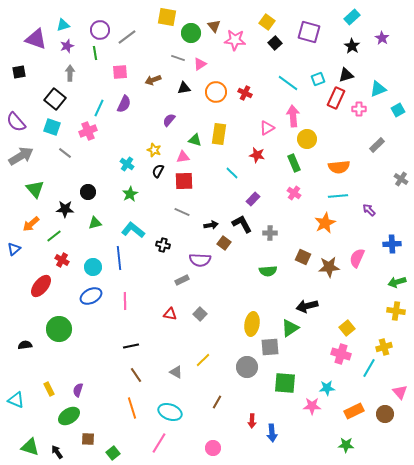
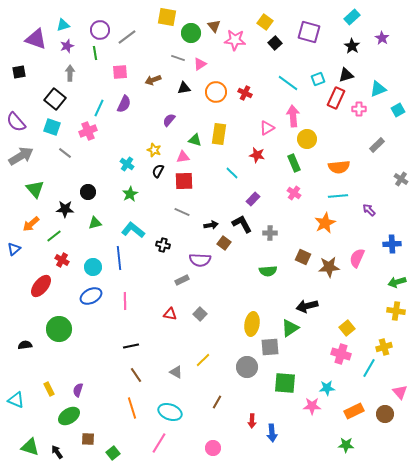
yellow square at (267, 22): moved 2 px left
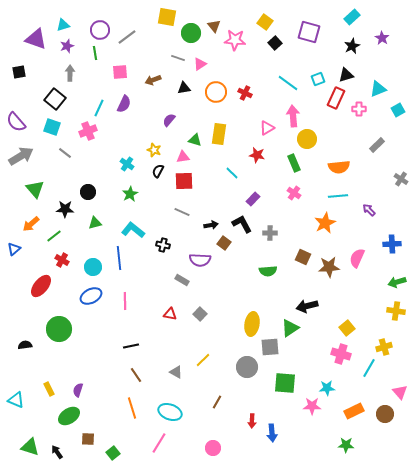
black star at (352, 46): rotated 14 degrees clockwise
gray rectangle at (182, 280): rotated 56 degrees clockwise
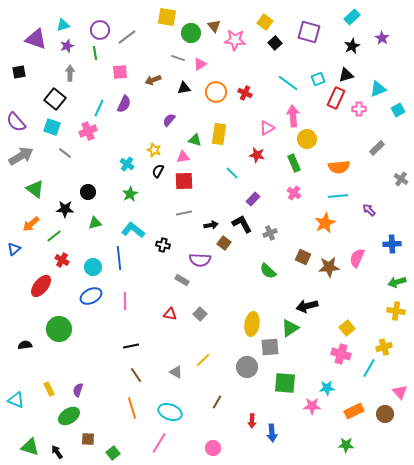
gray rectangle at (377, 145): moved 3 px down
green triangle at (35, 189): rotated 12 degrees counterclockwise
gray line at (182, 212): moved 2 px right, 1 px down; rotated 35 degrees counterclockwise
gray cross at (270, 233): rotated 24 degrees counterclockwise
green semicircle at (268, 271): rotated 48 degrees clockwise
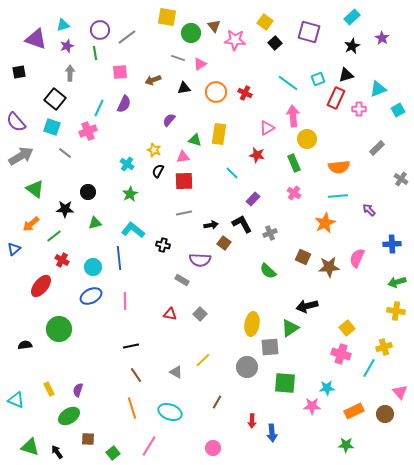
pink line at (159, 443): moved 10 px left, 3 px down
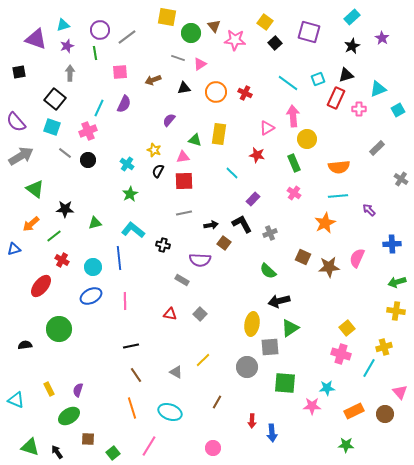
black circle at (88, 192): moved 32 px up
blue triangle at (14, 249): rotated 24 degrees clockwise
black arrow at (307, 306): moved 28 px left, 5 px up
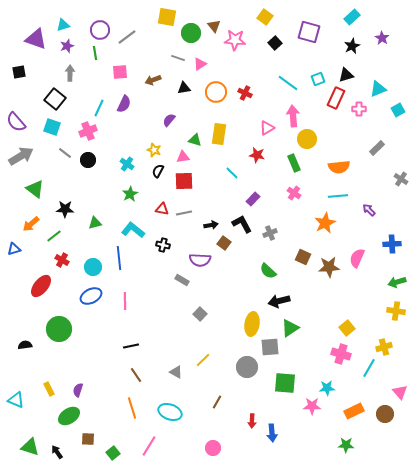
yellow square at (265, 22): moved 5 px up
red triangle at (170, 314): moved 8 px left, 105 px up
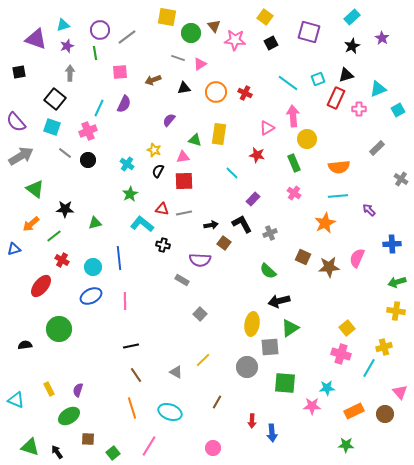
black square at (275, 43): moved 4 px left; rotated 16 degrees clockwise
cyan L-shape at (133, 230): moved 9 px right, 6 px up
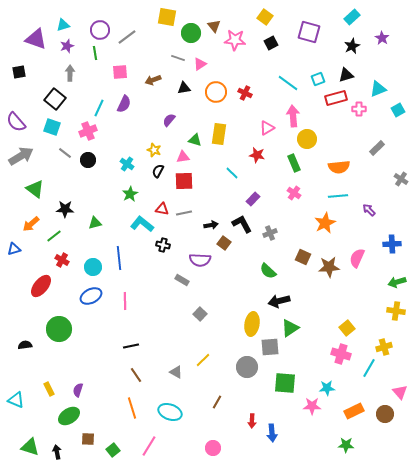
red rectangle at (336, 98): rotated 50 degrees clockwise
black arrow at (57, 452): rotated 24 degrees clockwise
green square at (113, 453): moved 3 px up
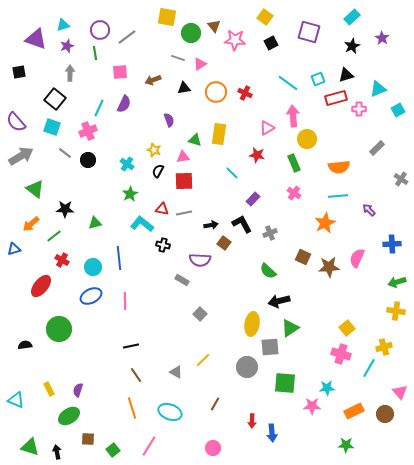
purple semicircle at (169, 120): rotated 120 degrees clockwise
brown line at (217, 402): moved 2 px left, 2 px down
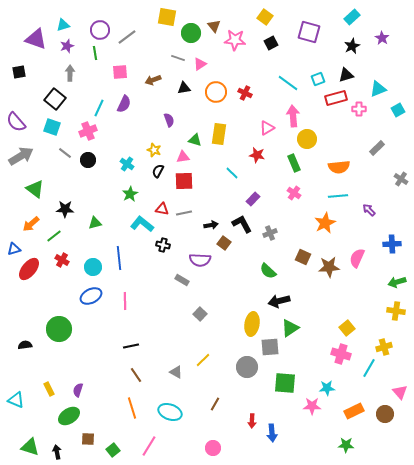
red ellipse at (41, 286): moved 12 px left, 17 px up
